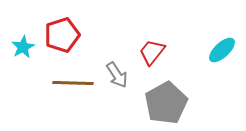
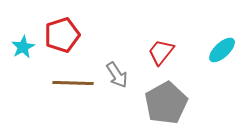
red trapezoid: moved 9 px right
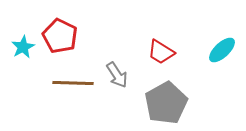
red pentagon: moved 2 px left, 1 px down; rotated 28 degrees counterclockwise
red trapezoid: rotated 96 degrees counterclockwise
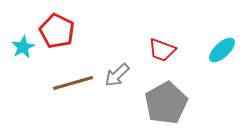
red pentagon: moved 3 px left, 5 px up
red trapezoid: moved 1 px right, 2 px up; rotated 12 degrees counterclockwise
gray arrow: rotated 80 degrees clockwise
brown line: rotated 18 degrees counterclockwise
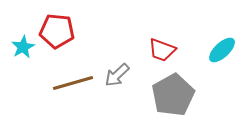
red pentagon: rotated 20 degrees counterclockwise
gray pentagon: moved 7 px right, 8 px up
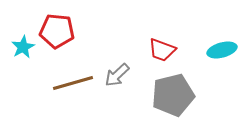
cyan ellipse: rotated 28 degrees clockwise
gray pentagon: rotated 15 degrees clockwise
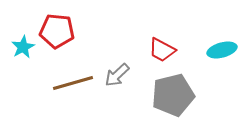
red trapezoid: rotated 8 degrees clockwise
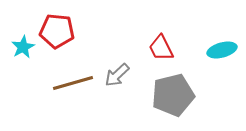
red trapezoid: moved 1 px left, 2 px up; rotated 36 degrees clockwise
